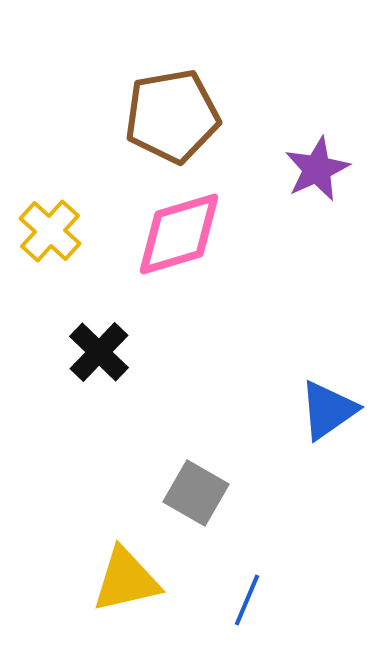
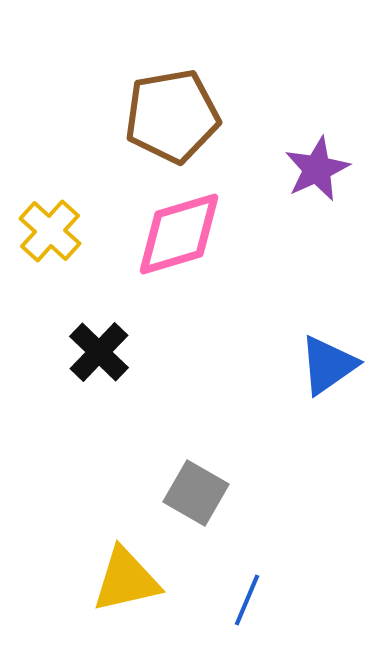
blue triangle: moved 45 px up
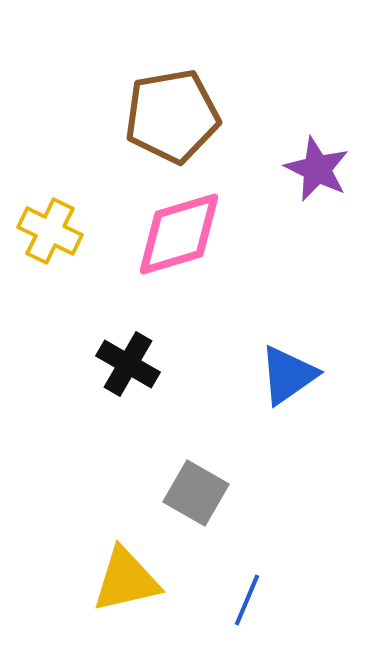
purple star: rotated 22 degrees counterclockwise
yellow cross: rotated 16 degrees counterclockwise
black cross: moved 29 px right, 12 px down; rotated 14 degrees counterclockwise
blue triangle: moved 40 px left, 10 px down
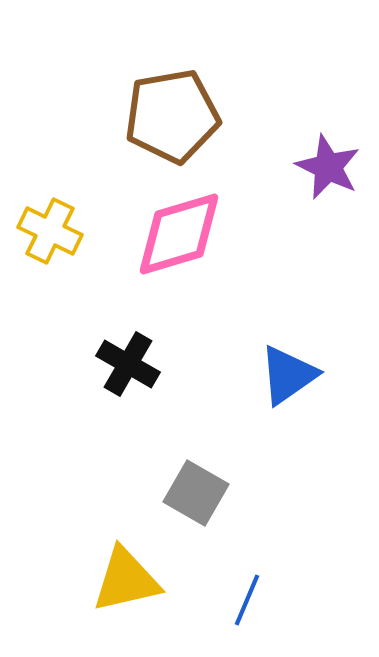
purple star: moved 11 px right, 2 px up
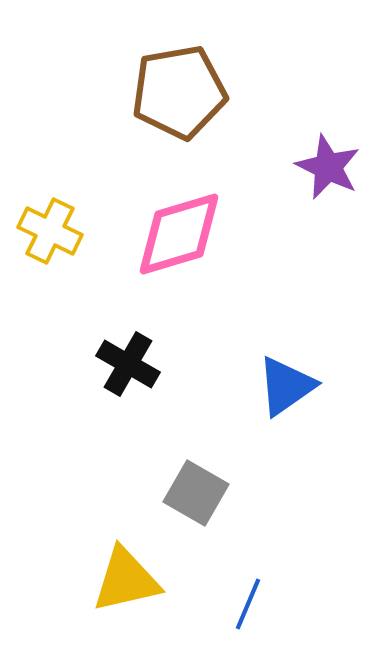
brown pentagon: moved 7 px right, 24 px up
blue triangle: moved 2 px left, 11 px down
blue line: moved 1 px right, 4 px down
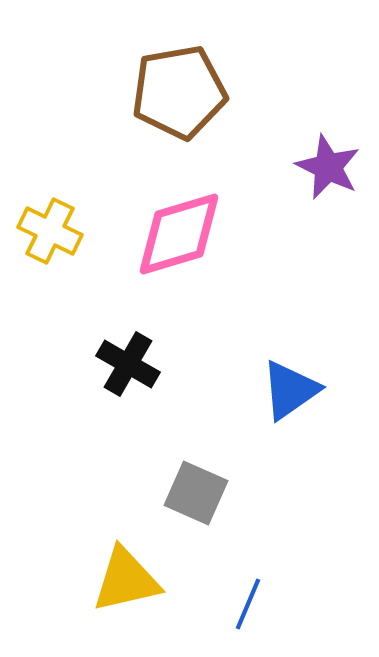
blue triangle: moved 4 px right, 4 px down
gray square: rotated 6 degrees counterclockwise
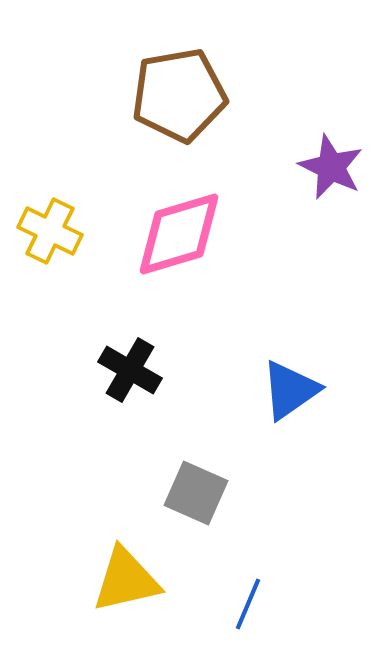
brown pentagon: moved 3 px down
purple star: moved 3 px right
black cross: moved 2 px right, 6 px down
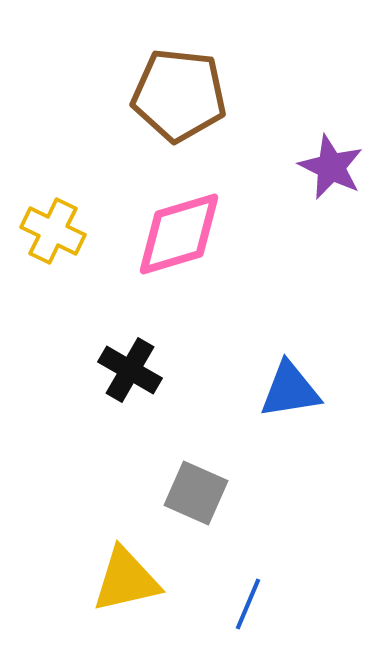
brown pentagon: rotated 16 degrees clockwise
yellow cross: moved 3 px right
blue triangle: rotated 26 degrees clockwise
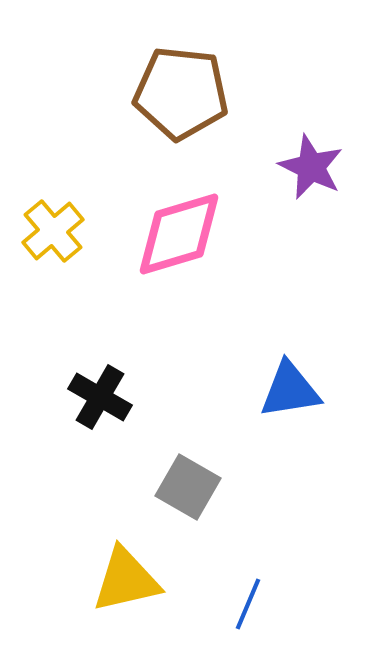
brown pentagon: moved 2 px right, 2 px up
purple star: moved 20 px left
yellow cross: rotated 24 degrees clockwise
black cross: moved 30 px left, 27 px down
gray square: moved 8 px left, 6 px up; rotated 6 degrees clockwise
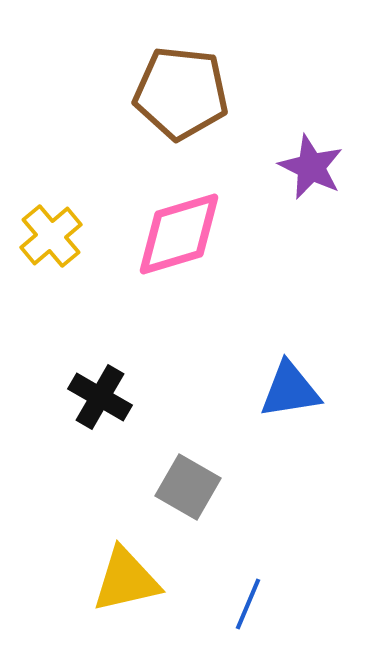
yellow cross: moved 2 px left, 5 px down
